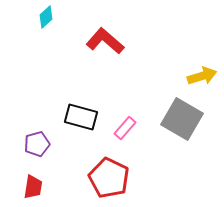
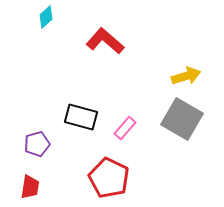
yellow arrow: moved 16 px left
red trapezoid: moved 3 px left
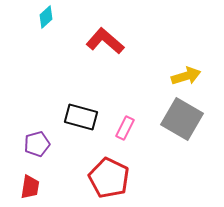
pink rectangle: rotated 15 degrees counterclockwise
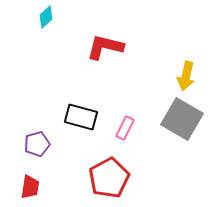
red L-shape: moved 6 px down; rotated 27 degrees counterclockwise
yellow arrow: rotated 120 degrees clockwise
red pentagon: rotated 18 degrees clockwise
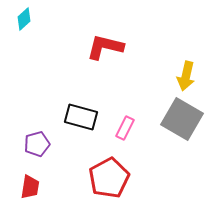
cyan diamond: moved 22 px left, 2 px down
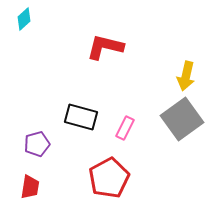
gray square: rotated 24 degrees clockwise
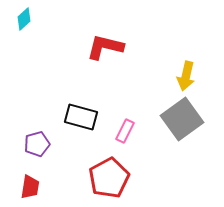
pink rectangle: moved 3 px down
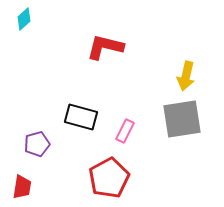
gray square: rotated 27 degrees clockwise
red trapezoid: moved 8 px left
